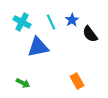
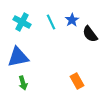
blue triangle: moved 20 px left, 10 px down
green arrow: rotated 48 degrees clockwise
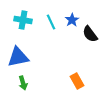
cyan cross: moved 1 px right, 2 px up; rotated 18 degrees counterclockwise
